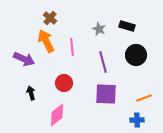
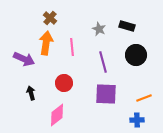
orange arrow: moved 2 px down; rotated 35 degrees clockwise
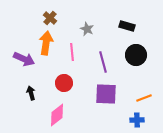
gray star: moved 12 px left
pink line: moved 5 px down
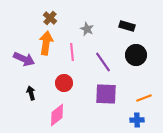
purple line: rotated 20 degrees counterclockwise
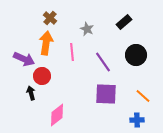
black rectangle: moved 3 px left, 4 px up; rotated 56 degrees counterclockwise
red circle: moved 22 px left, 7 px up
orange line: moved 1 px left, 2 px up; rotated 63 degrees clockwise
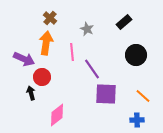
purple line: moved 11 px left, 7 px down
red circle: moved 1 px down
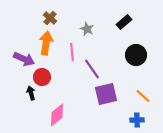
purple square: rotated 15 degrees counterclockwise
